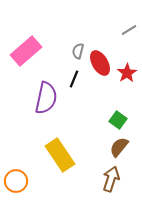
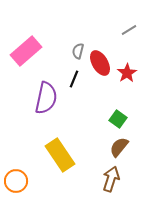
green square: moved 1 px up
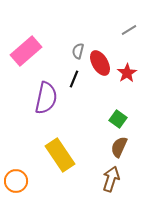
brown semicircle: rotated 15 degrees counterclockwise
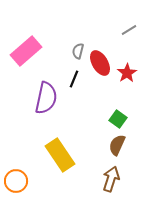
brown semicircle: moved 2 px left, 2 px up
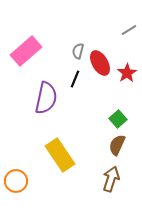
black line: moved 1 px right
green square: rotated 12 degrees clockwise
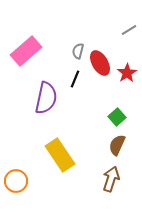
green square: moved 1 px left, 2 px up
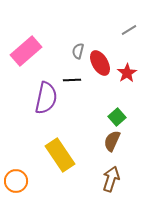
black line: moved 3 px left, 1 px down; rotated 66 degrees clockwise
brown semicircle: moved 5 px left, 4 px up
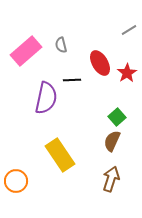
gray semicircle: moved 17 px left, 6 px up; rotated 28 degrees counterclockwise
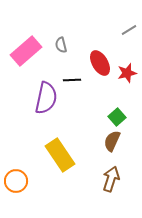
red star: rotated 18 degrees clockwise
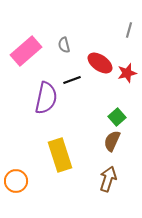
gray line: rotated 42 degrees counterclockwise
gray semicircle: moved 3 px right
red ellipse: rotated 25 degrees counterclockwise
black line: rotated 18 degrees counterclockwise
yellow rectangle: rotated 16 degrees clockwise
brown arrow: moved 3 px left
